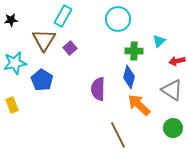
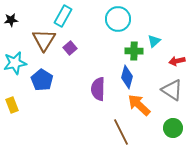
cyan triangle: moved 5 px left
blue diamond: moved 2 px left
brown line: moved 3 px right, 3 px up
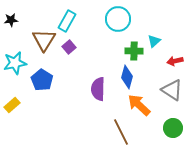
cyan rectangle: moved 4 px right, 5 px down
purple square: moved 1 px left, 1 px up
red arrow: moved 2 px left
yellow rectangle: rotated 70 degrees clockwise
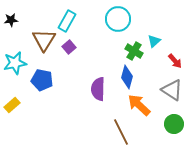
green cross: rotated 30 degrees clockwise
red arrow: rotated 119 degrees counterclockwise
blue pentagon: rotated 20 degrees counterclockwise
green circle: moved 1 px right, 4 px up
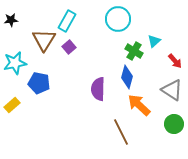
blue pentagon: moved 3 px left, 3 px down
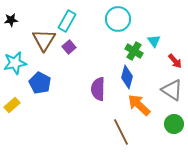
cyan triangle: rotated 24 degrees counterclockwise
blue pentagon: moved 1 px right; rotated 15 degrees clockwise
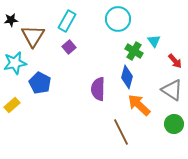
brown triangle: moved 11 px left, 4 px up
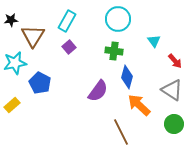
green cross: moved 20 px left; rotated 24 degrees counterclockwise
purple semicircle: moved 2 px down; rotated 145 degrees counterclockwise
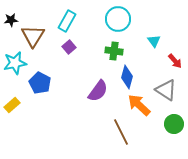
gray triangle: moved 6 px left
